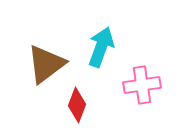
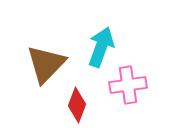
brown triangle: rotated 9 degrees counterclockwise
pink cross: moved 14 px left
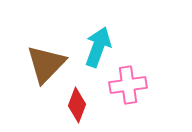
cyan arrow: moved 3 px left
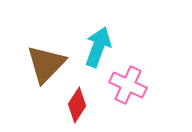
pink cross: rotated 33 degrees clockwise
red diamond: rotated 12 degrees clockwise
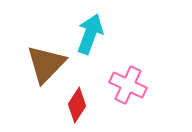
cyan arrow: moved 8 px left, 13 px up
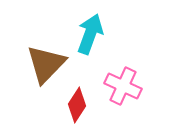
pink cross: moved 5 px left, 1 px down
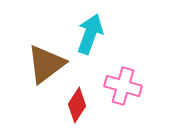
brown triangle: rotated 9 degrees clockwise
pink cross: rotated 9 degrees counterclockwise
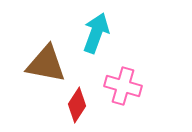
cyan arrow: moved 6 px right, 1 px up
brown triangle: rotated 48 degrees clockwise
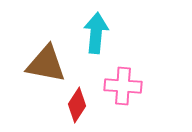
cyan arrow: rotated 15 degrees counterclockwise
pink cross: rotated 12 degrees counterclockwise
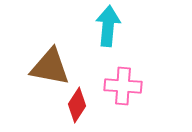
cyan arrow: moved 12 px right, 7 px up
brown triangle: moved 4 px right, 3 px down
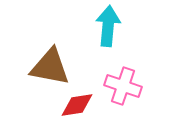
pink cross: rotated 15 degrees clockwise
red diamond: rotated 48 degrees clockwise
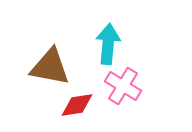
cyan arrow: moved 18 px down
pink cross: rotated 12 degrees clockwise
